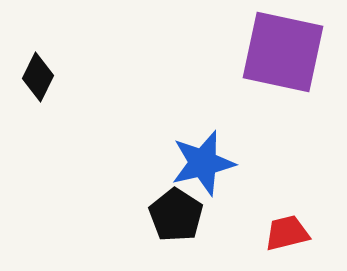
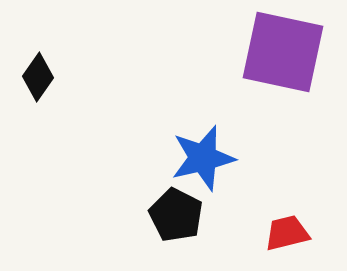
black diamond: rotated 9 degrees clockwise
blue star: moved 5 px up
black pentagon: rotated 6 degrees counterclockwise
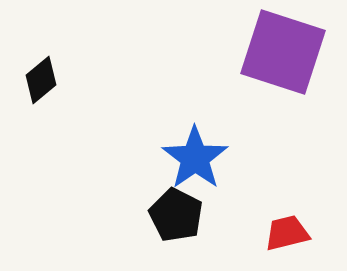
purple square: rotated 6 degrees clockwise
black diamond: moved 3 px right, 3 px down; rotated 15 degrees clockwise
blue star: moved 8 px left; rotated 22 degrees counterclockwise
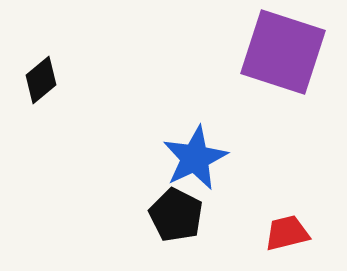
blue star: rotated 10 degrees clockwise
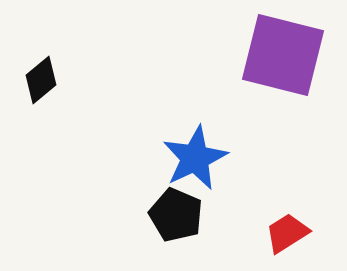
purple square: moved 3 px down; rotated 4 degrees counterclockwise
black pentagon: rotated 4 degrees counterclockwise
red trapezoid: rotated 18 degrees counterclockwise
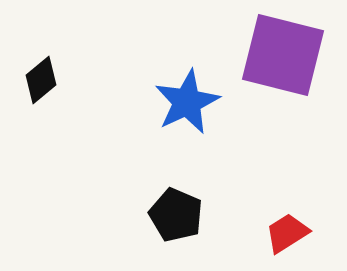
blue star: moved 8 px left, 56 px up
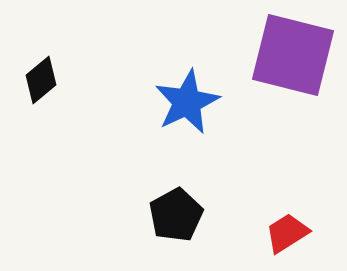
purple square: moved 10 px right
black pentagon: rotated 20 degrees clockwise
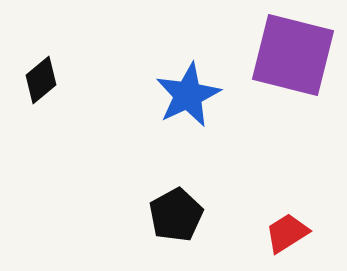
blue star: moved 1 px right, 7 px up
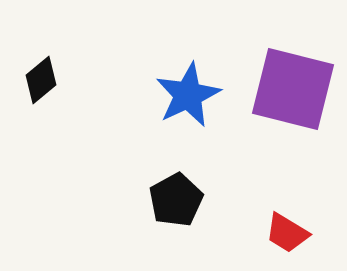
purple square: moved 34 px down
black pentagon: moved 15 px up
red trapezoid: rotated 117 degrees counterclockwise
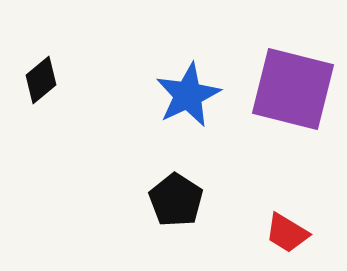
black pentagon: rotated 10 degrees counterclockwise
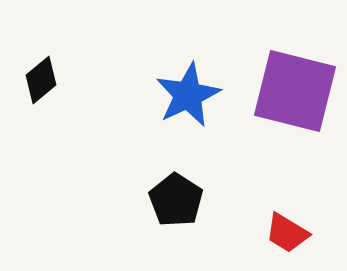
purple square: moved 2 px right, 2 px down
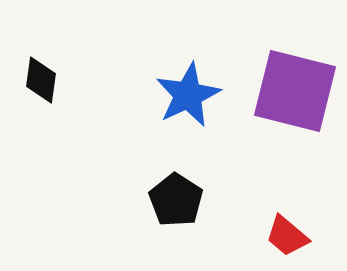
black diamond: rotated 42 degrees counterclockwise
red trapezoid: moved 3 px down; rotated 9 degrees clockwise
